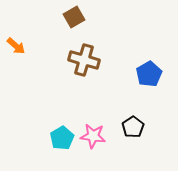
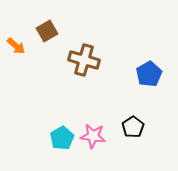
brown square: moved 27 px left, 14 px down
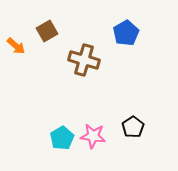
blue pentagon: moved 23 px left, 41 px up
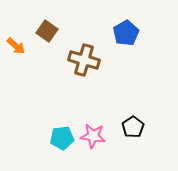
brown square: rotated 25 degrees counterclockwise
cyan pentagon: rotated 25 degrees clockwise
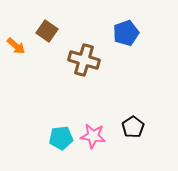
blue pentagon: rotated 10 degrees clockwise
cyan pentagon: moved 1 px left
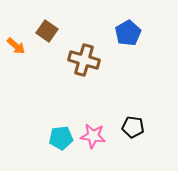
blue pentagon: moved 2 px right; rotated 10 degrees counterclockwise
black pentagon: rotated 30 degrees counterclockwise
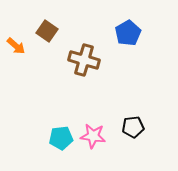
black pentagon: rotated 15 degrees counterclockwise
